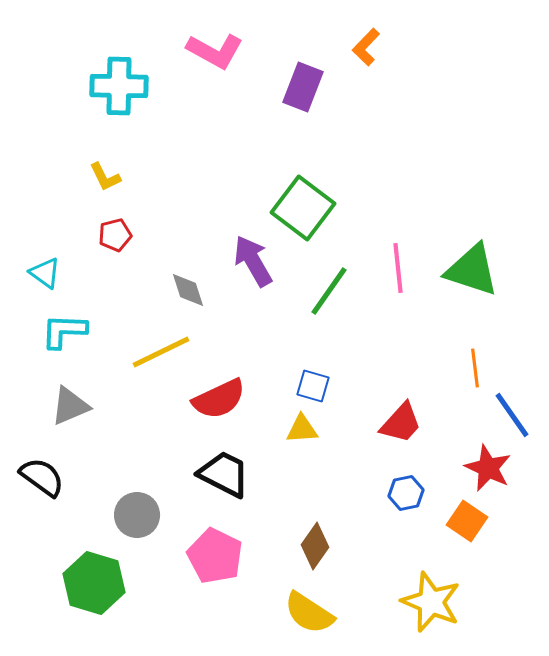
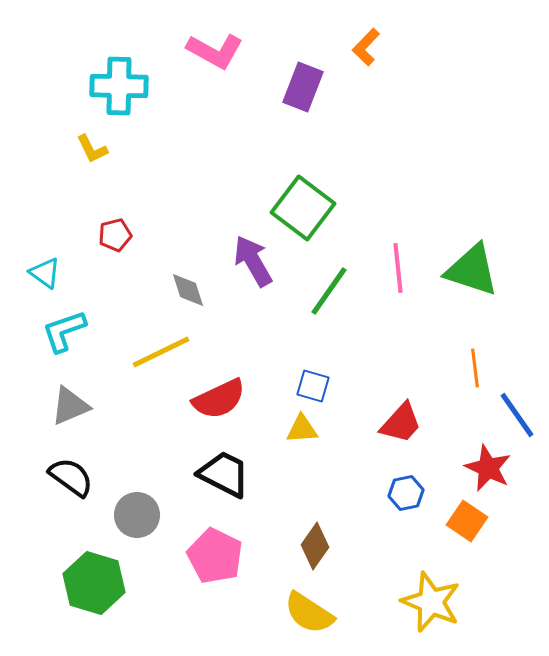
yellow L-shape: moved 13 px left, 28 px up
cyan L-shape: rotated 21 degrees counterclockwise
blue line: moved 5 px right
black semicircle: moved 29 px right
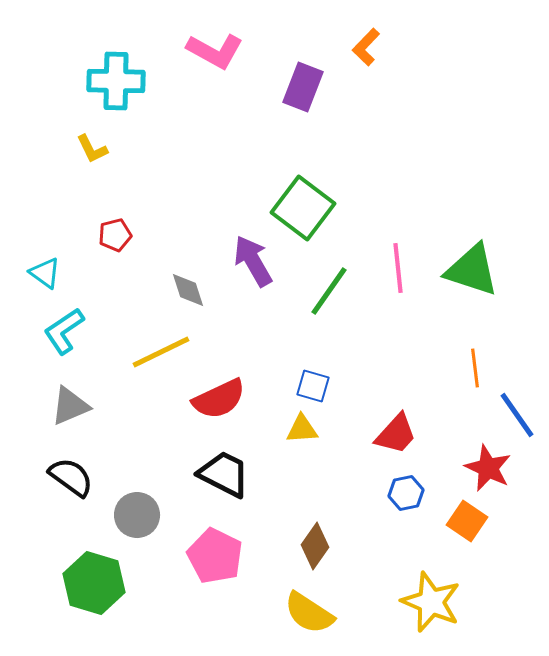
cyan cross: moved 3 px left, 5 px up
cyan L-shape: rotated 15 degrees counterclockwise
red trapezoid: moved 5 px left, 11 px down
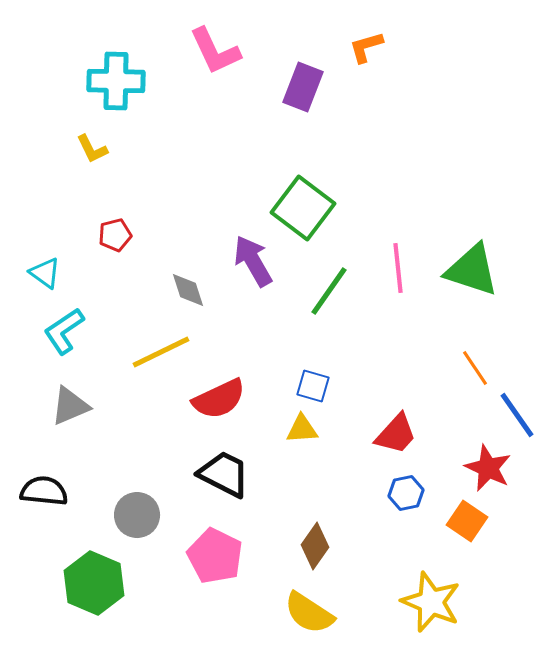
orange L-shape: rotated 30 degrees clockwise
pink L-shape: rotated 36 degrees clockwise
orange line: rotated 27 degrees counterclockwise
black semicircle: moved 27 px left, 14 px down; rotated 30 degrees counterclockwise
green hexagon: rotated 6 degrees clockwise
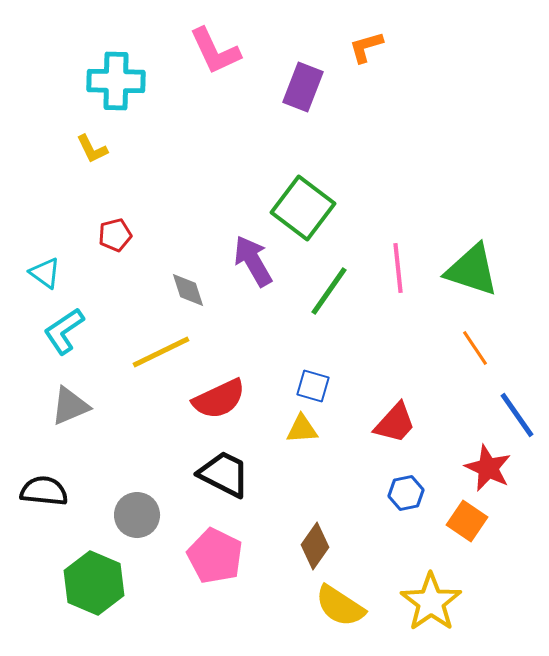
orange line: moved 20 px up
red trapezoid: moved 1 px left, 11 px up
yellow star: rotated 14 degrees clockwise
yellow semicircle: moved 31 px right, 7 px up
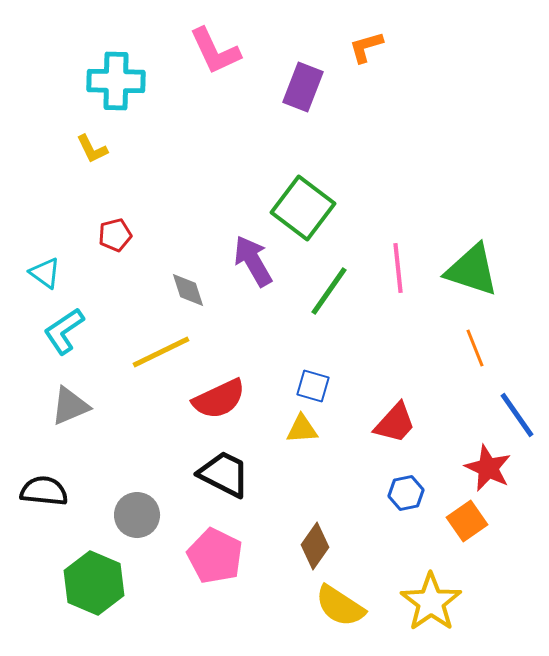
orange line: rotated 12 degrees clockwise
orange square: rotated 21 degrees clockwise
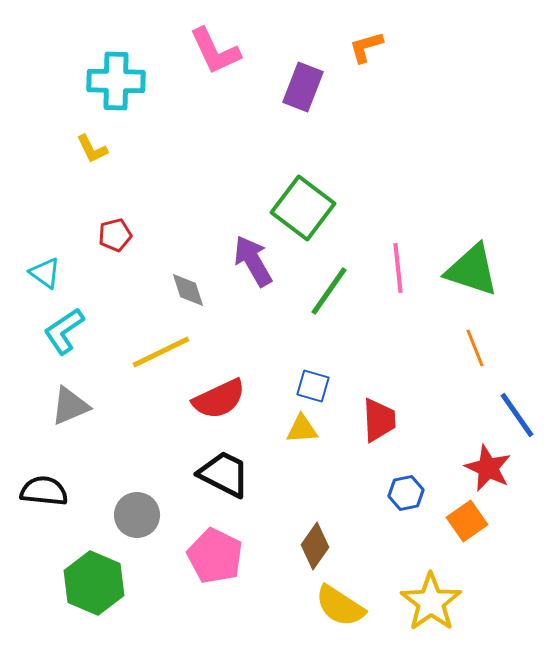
red trapezoid: moved 16 px left, 3 px up; rotated 45 degrees counterclockwise
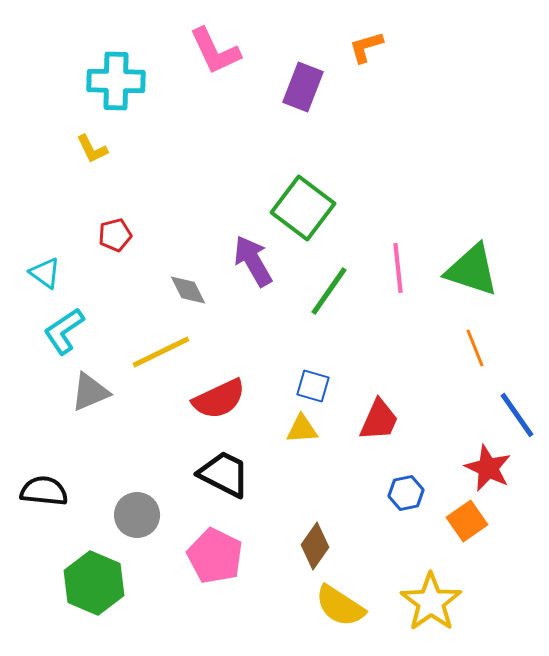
gray diamond: rotated 9 degrees counterclockwise
gray triangle: moved 20 px right, 14 px up
red trapezoid: rotated 27 degrees clockwise
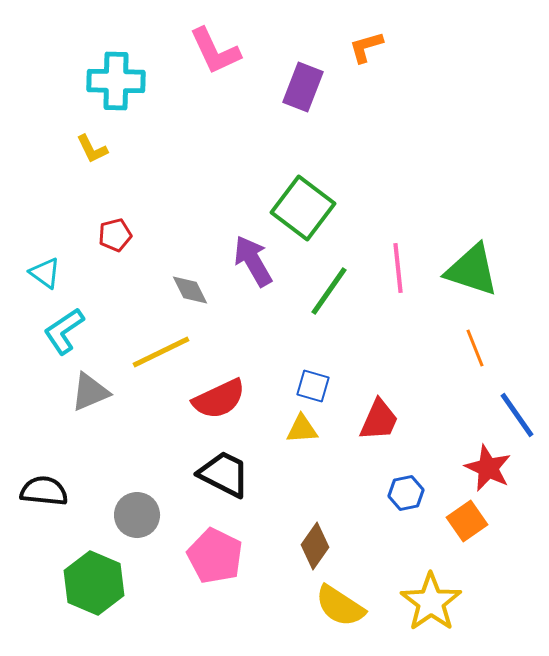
gray diamond: moved 2 px right
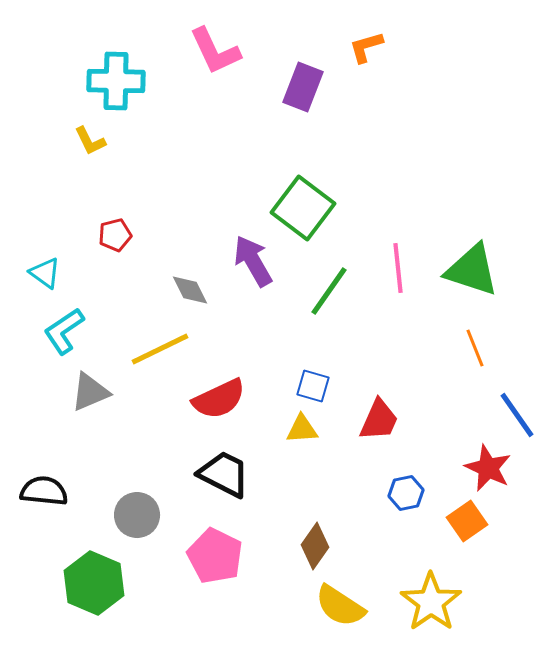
yellow L-shape: moved 2 px left, 8 px up
yellow line: moved 1 px left, 3 px up
